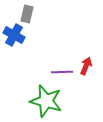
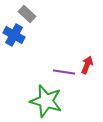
gray rectangle: rotated 60 degrees counterclockwise
red arrow: moved 1 px right, 1 px up
purple line: moved 2 px right; rotated 10 degrees clockwise
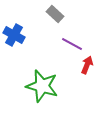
gray rectangle: moved 28 px right
purple line: moved 8 px right, 28 px up; rotated 20 degrees clockwise
green star: moved 4 px left, 15 px up
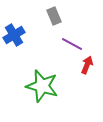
gray rectangle: moved 1 px left, 2 px down; rotated 24 degrees clockwise
blue cross: rotated 30 degrees clockwise
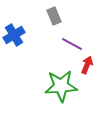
green star: moved 19 px right; rotated 20 degrees counterclockwise
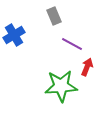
red arrow: moved 2 px down
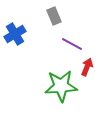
blue cross: moved 1 px right, 1 px up
